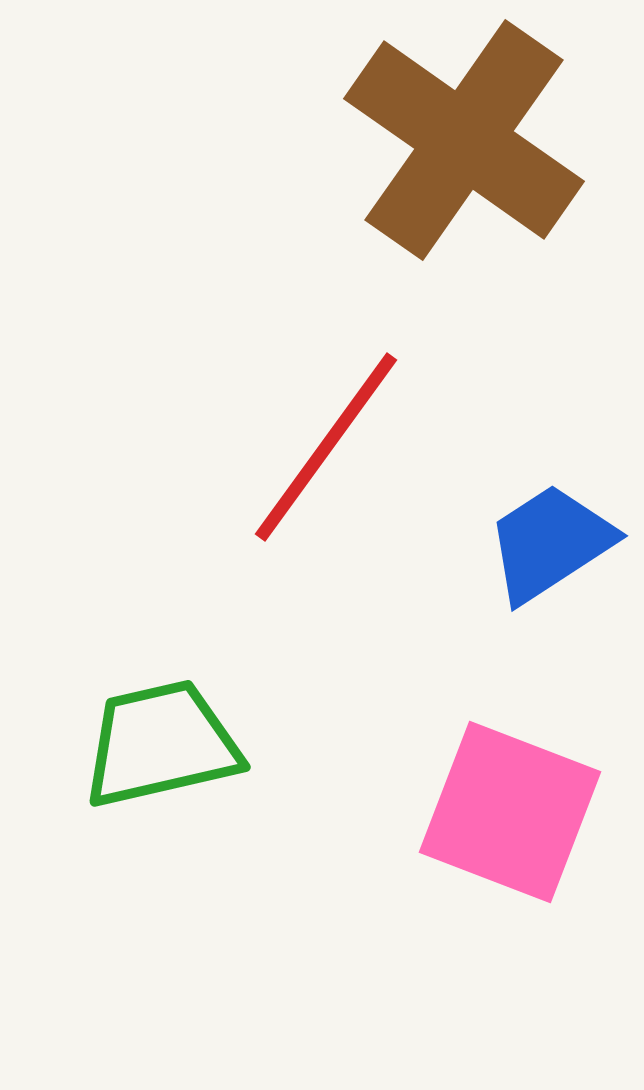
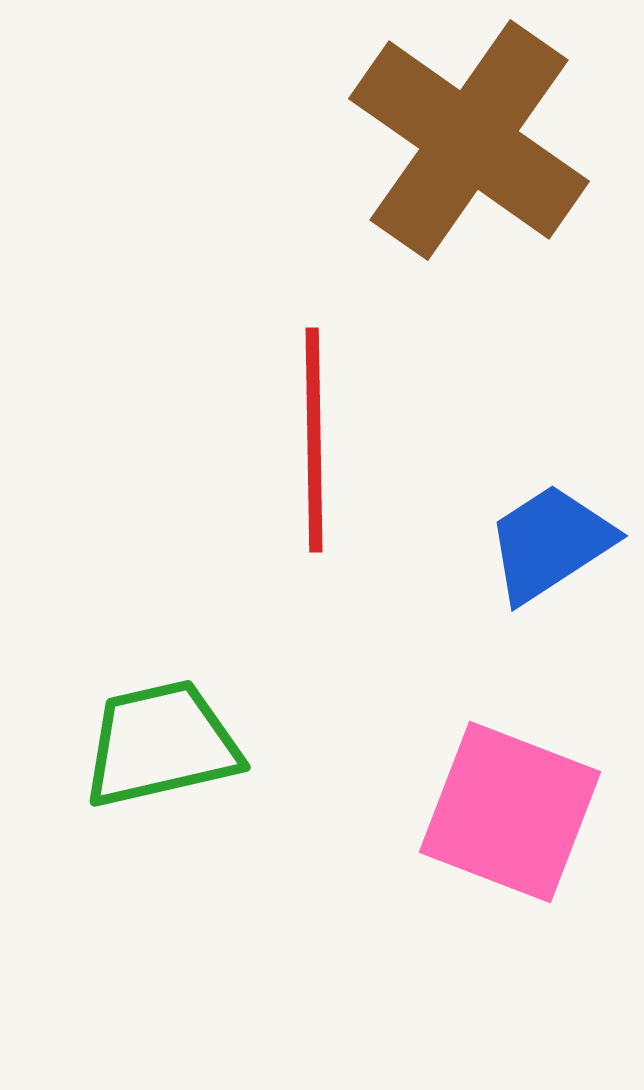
brown cross: moved 5 px right
red line: moved 12 px left, 7 px up; rotated 37 degrees counterclockwise
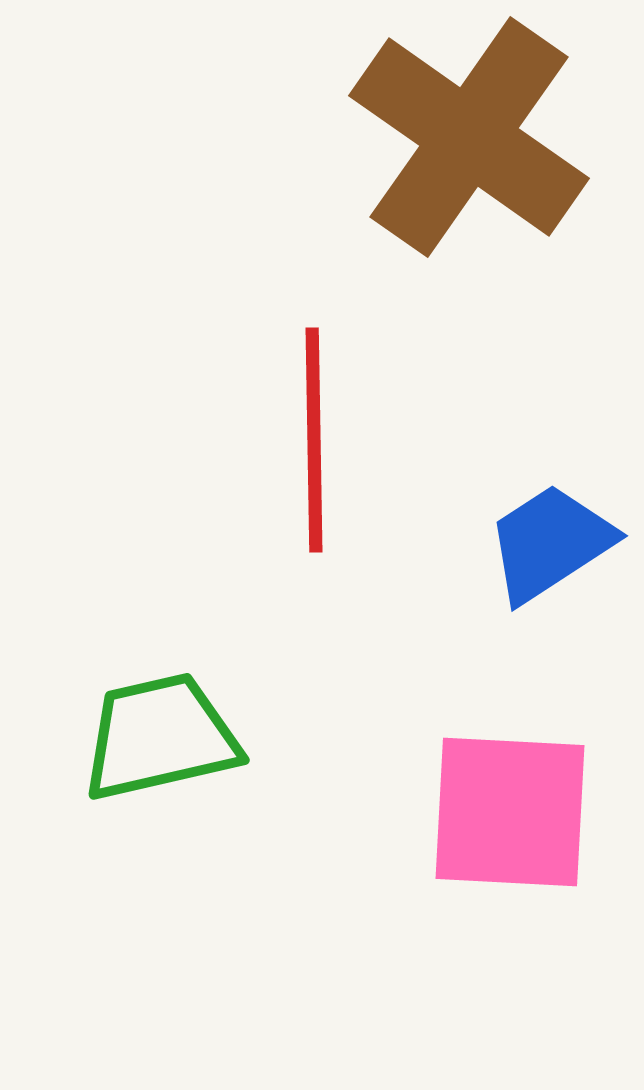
brown cross: moved 3 px up
green trapezoid: moved 1 px left, 7 px up
pink square: rotated 18 degrees counterclockwise
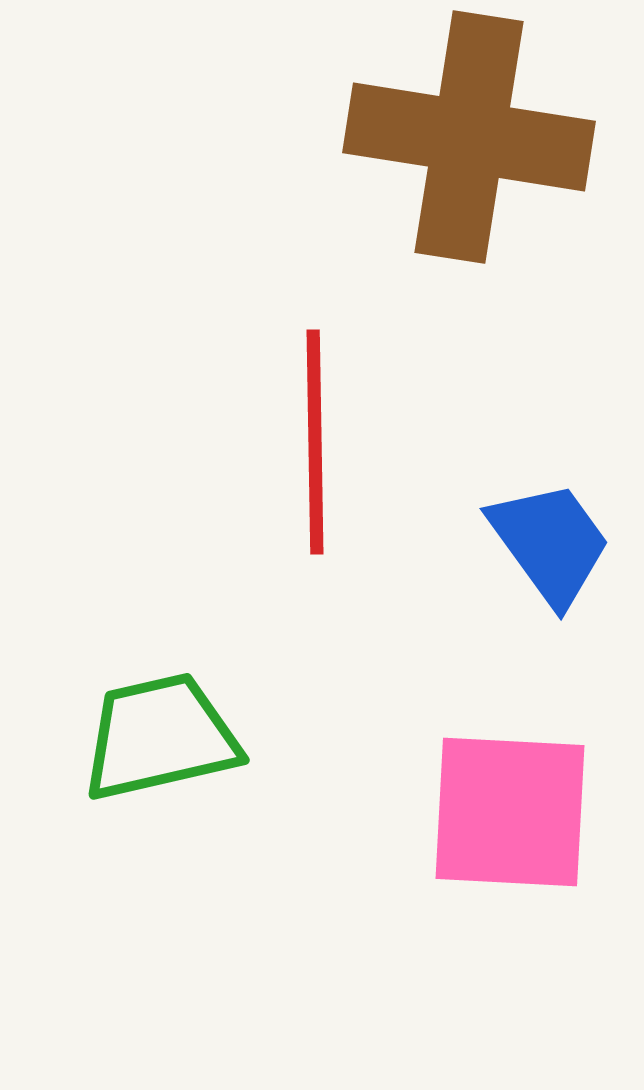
brown cross: rotated 26 degrees counterclockwise
red line: moved 1 px right, 2 px down
blue trapezoid: rotated 87 degrees clockwise
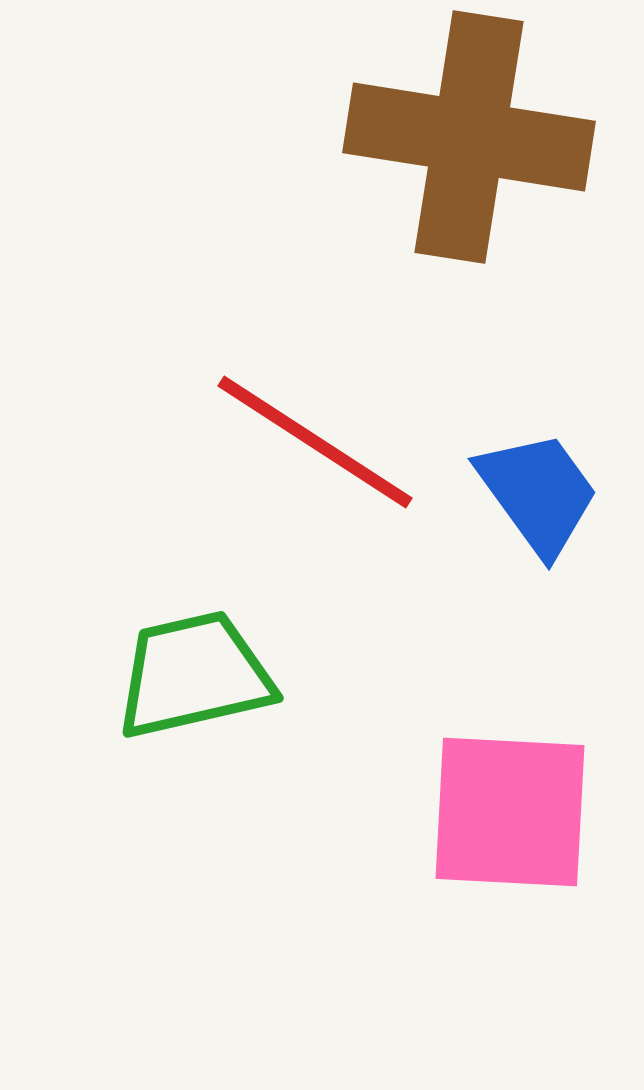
red line: rotated 56 degrees counterclockwise
blue trapezoid: moved 12 px left, 50 px up
green trapezoid: moved 34 px right, 62 px up
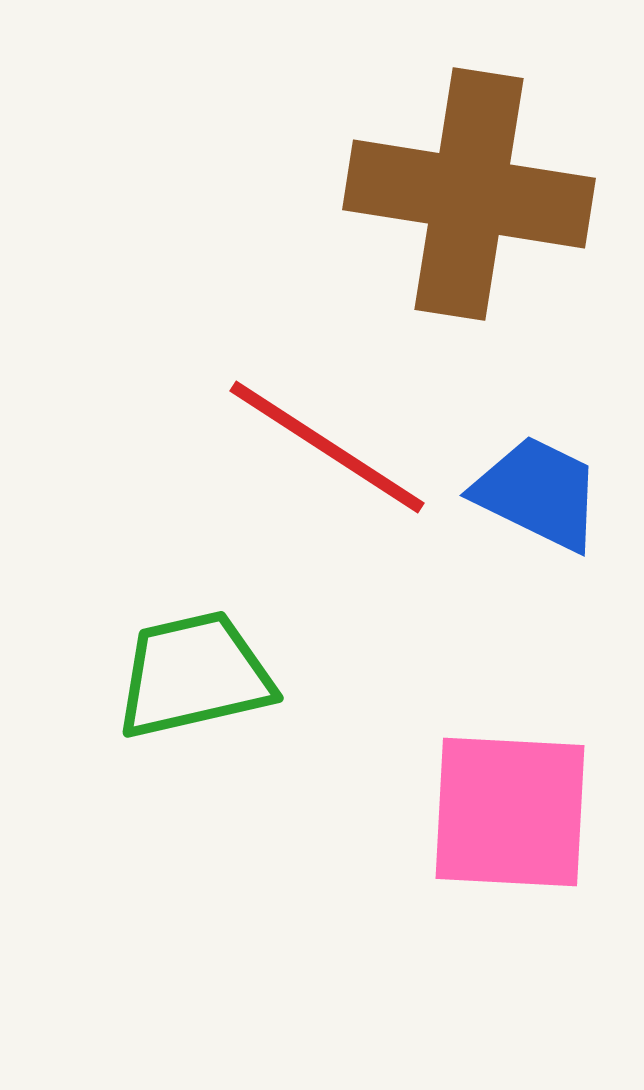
brown cross: moved 57 px down
red line: moved 12 px right, 5 px down
blue trapezoid: rotated 28 degrees counterclockwise
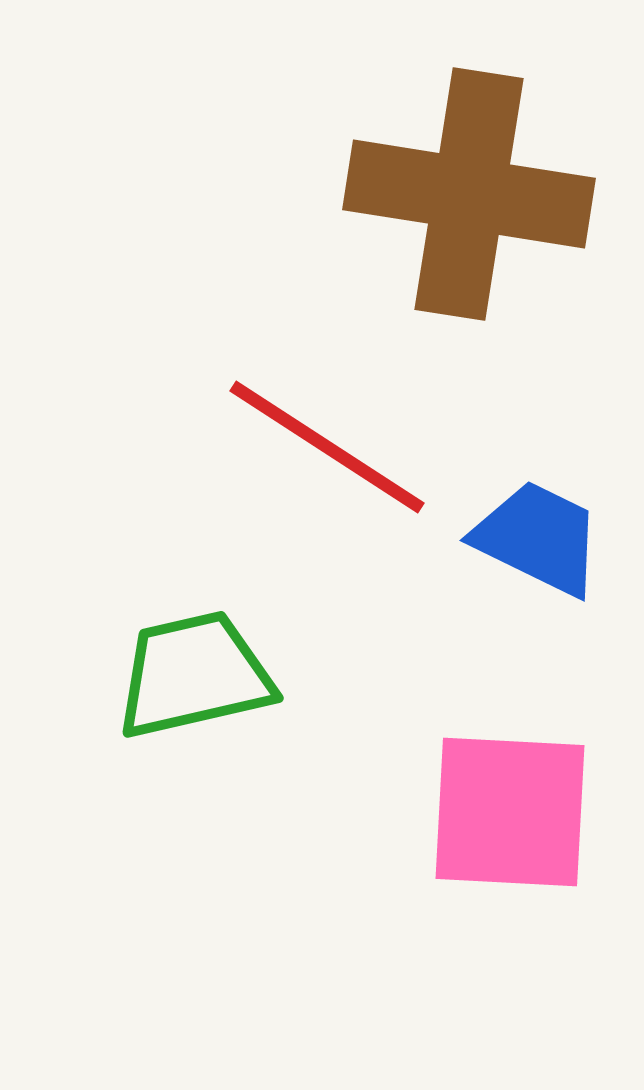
blue trapezoid: moved 45 px down
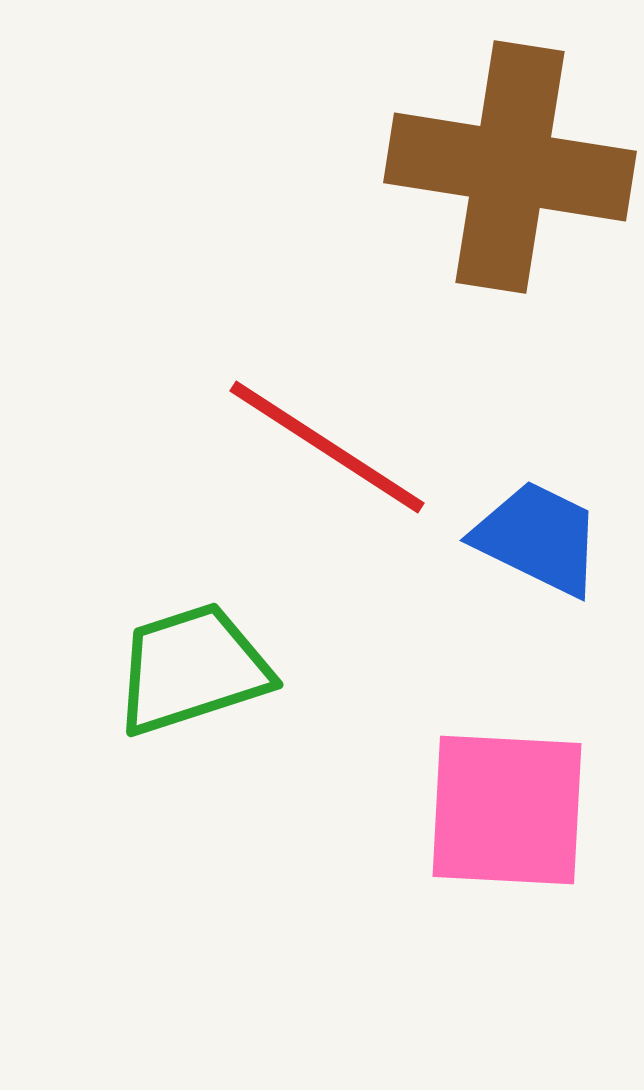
brown cross: moved 41 px right, 27 px up
green trapezoid: moved 2 px left, 6 px up; rotated 5 degrees counterclockwise
pink square: moved 3 px left, 2 px up
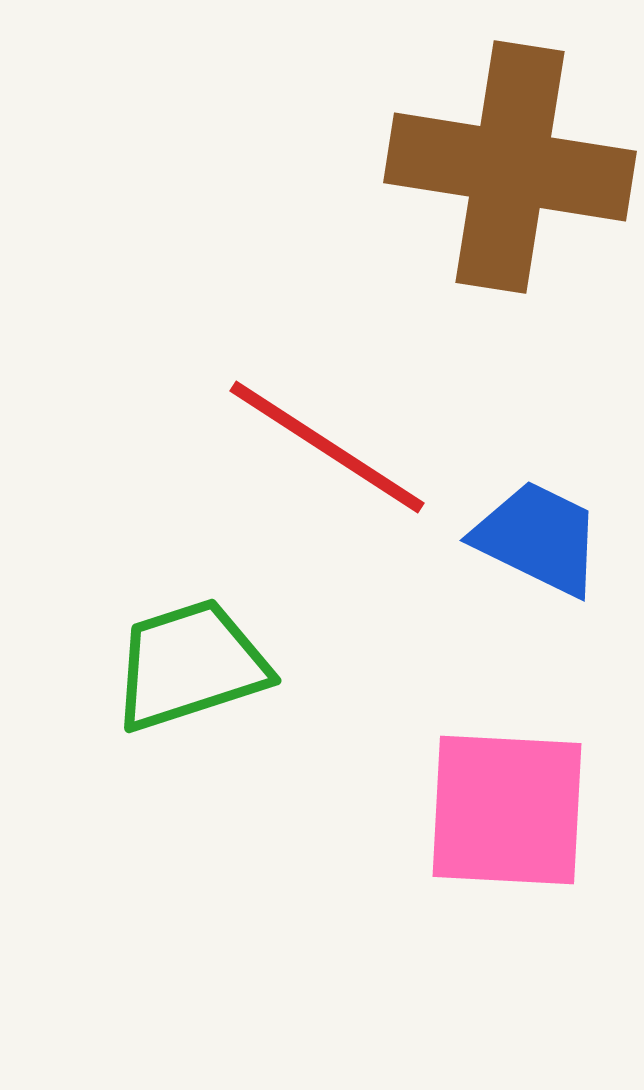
green trapezoid: moved 2 px left, 4 px up
